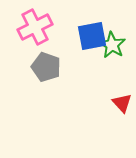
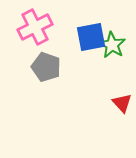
blue square: moved 1 px left, 1 px down
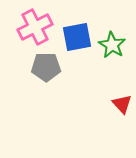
blue square: moved 14 px left
gray pentagon: rotated 20 degrees counterclockwise
red triangle: moved 1 px down
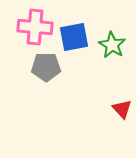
pink cross: rotated 32 degrees clockwise
blue square: moved 3 px left
red triangle: moved 5 px down
